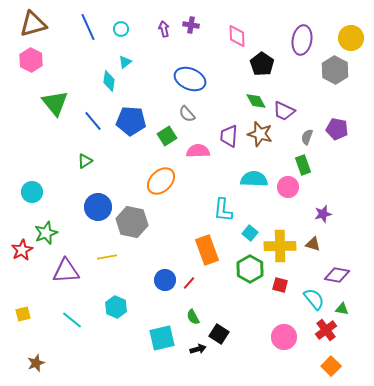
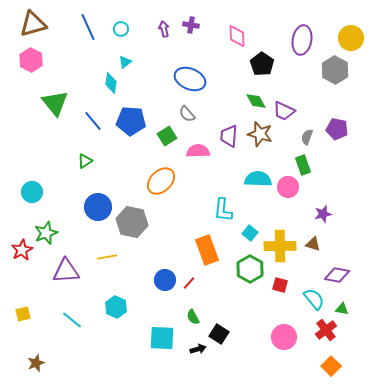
cyan diamond at (109, 81): moved 2 px right, 2 px down
cyan semicircle at (254, 179): moved 4 px right
cyan square at (162, 338): rotated 16 degrees clockwise
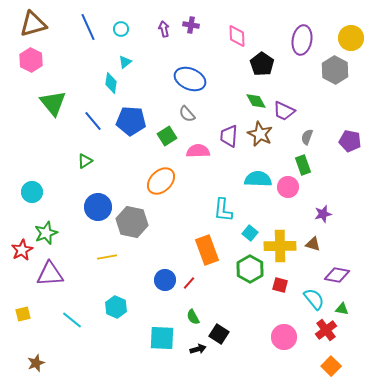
green triangle at (55, 103): moved 2 px left
purple pentagon at (337, 129): moved 13 px right, 12 px down
brown star at (260, 134): rotated 10 degrees clockwise
purple triangle at (66, 271): moved 16 px left, 3 px down
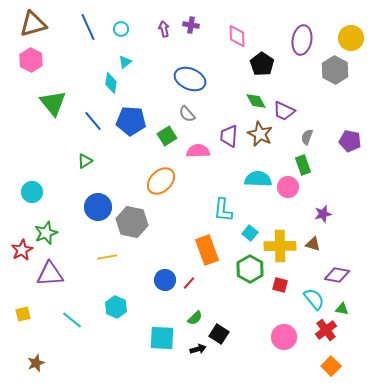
green semicircle at (193, 317): moved 2 px right, 1 px down; rotated 105 degrees counterclockwise
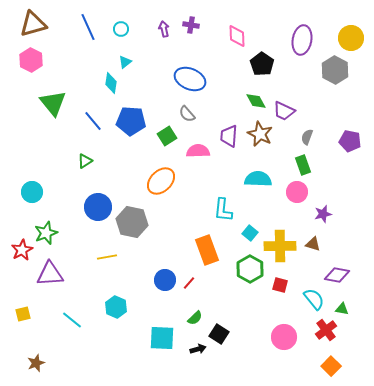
pink circle at (288, 187): moved 9 px right, 5 px down
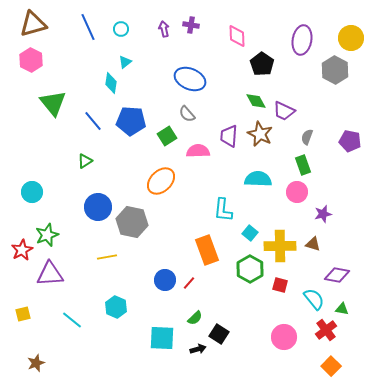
green star at (46, 233): moved 1 px right, 2 px down
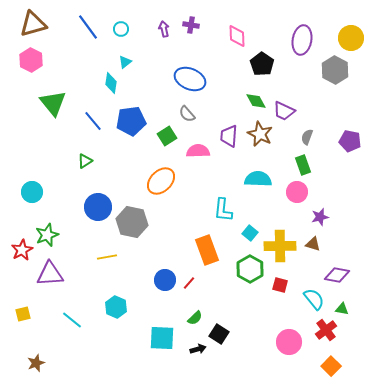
blue line at (88, 27): rotated 12 degrees counterclockwise
blue pentagon at (131, 121): rotated 12 degrees counterclockwise
purple star at (323, 214): moved 3 px left, 3 px down
pink circle at (284, 337): moved 5 px right, 5 px down
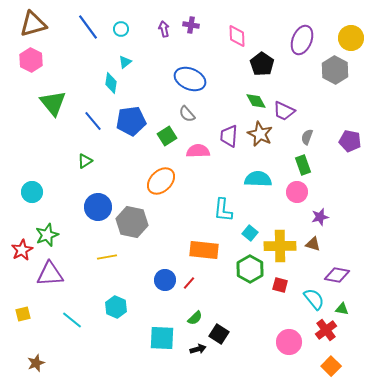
purple ellipse at (302, 40): rotated 12 degrees clockwise
orange rectangle at (207, 250): moved 3 px left; rotated 64 degrees counterclockwise
